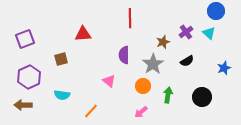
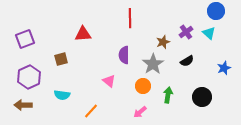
pink arrow: moved 1 px left
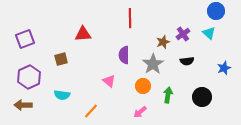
purple cross: moved 3 px left, 2 px down
black semicircle: rotated 24 degrees clockwise
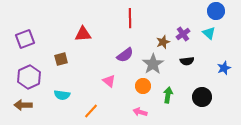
purple semicircle: moved 1 px right; rotated 126 degrees counterclockwise
pink arrow: rotated 56 degrees clockwise
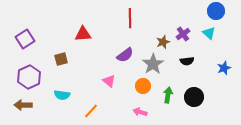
purple square: rotated 12 degrees counterclockwise
black circle: moved 8 px left
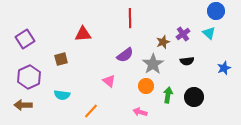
orange circle: moved 3 px right
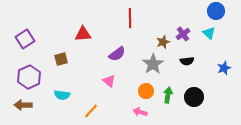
purple semicircle: moved 8 px left, 1 px up
orange circle: moved 5 px down
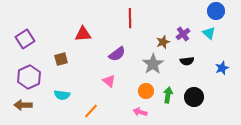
blue star: moved 2 px left
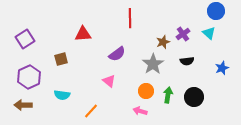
pink arrow: moved 1 px up
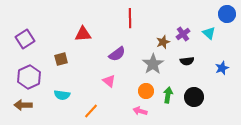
blue circle: moved 11 px right, 3 px down
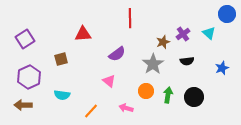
pink arrow: moved 14 px left, 3 px up
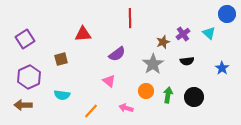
blue star: rotated 16 degrees counterclockwise
